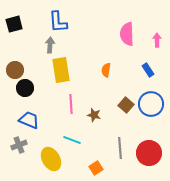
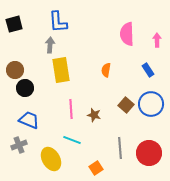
pink line: moved 5 px down
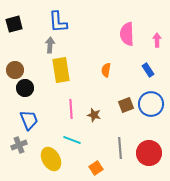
brown square: rotated 28 degrees clockwise
blue trapezoid: rotated 45 degrees clockwise
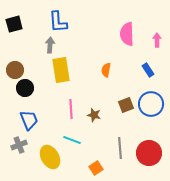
yellow ellipse: moved 1 px left, 2 px up
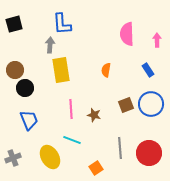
blue L-shape: moved 4 px right, 2 px down
gray cross: moved 6 px left, 13 px down
